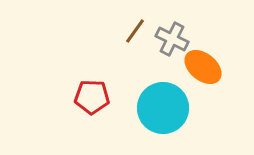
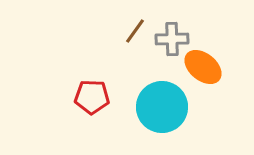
gray cross: rotated 28 degrees counterclockwise
cyan circle: moved 1 px left, 1 px up
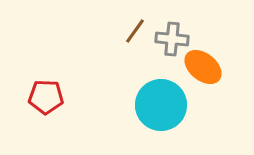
gray cross: rotated 8 degrees clockwise
red pentagon: moved 46 px left
cyan circle: moved 1 px left, 2 px up
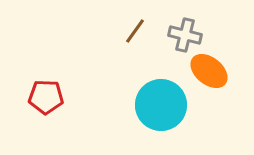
gray cross: moved 13 px right, 4 px up; rotated 8 degrees clockwise
orange ellipse: moved 6 px right, 4 px down
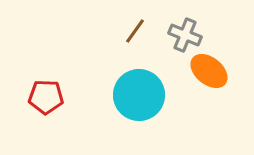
gray cross: rotated 8 degrees clockwise
cyan circle: moved 22 px left, 10 px up
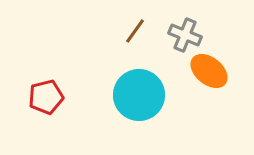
red pentagon: rotated 16 degrees counterclockwise
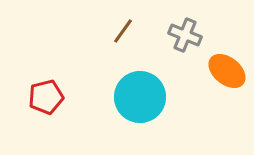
brown line: moved 12 px left
orange ellipse: moved 18 px right
cyan circle: moved 1 px right, 2 px down
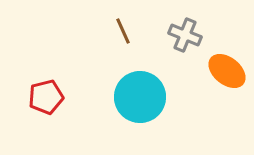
brown line: rotated 60 degrees counterclockwise
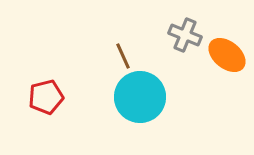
brown line: moved 25 px down
orange ellipse: moved 16 px up
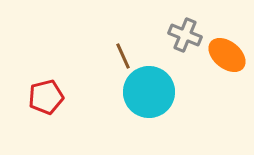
cyan circle: moved 9 px right, 5 px up
